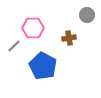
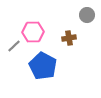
pink hexagon: moved 4 px down
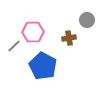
gray circle: moved 5 px down
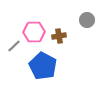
pink hexagon: moved 1 px right
brown cross: moved 10 px left, 2 px up
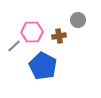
gray circle: moved 9 px left
pink hexagon: moved 2 px left
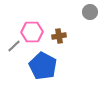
gray circle: moved 12 px right, 8 px up
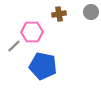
gray circle: moved 1 px right
brown cross: moved 22 px up
blue pentagon: rotated 16 degrees counterclockwise
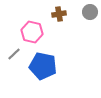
gray circle: moved 1 px left
pink hexagon: rotated 15 degrees clockwise
gray line: moved 8 px down
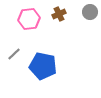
brown cross: rotated 16 degrees counterclockwise
pink hexagon: moved 3 px left, 13 px up; rotated 20 degrees counterclockwise
